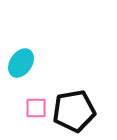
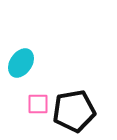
pink square: moved 2 px right, 4 px up
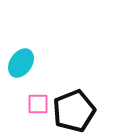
black pentagon: rotated 12 degrees counterclockwise
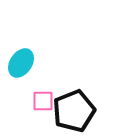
pink square: moved 5 px right, 3 px up
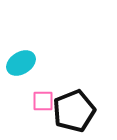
cyan ellipse: rotated 24 degrees clockwise
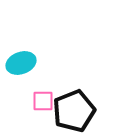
cyan ellipse: rotated 12 degrees clockwise
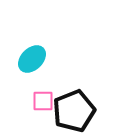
cyan ellipse: moved 11 px right, 4 px up; rotated 24 degrees counterclockwise
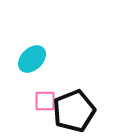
pink square: moved 2 px right
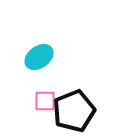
cyan ellipse: moved 7 px right, 2 px up; rotated 8 degrees clockwise
